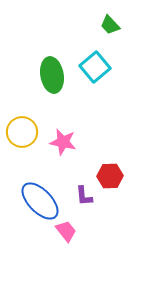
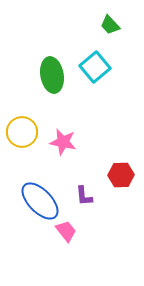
red hexagon: moved 11 px right, 1 px up
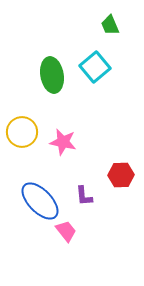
green trapezoid: rotated 20 degrees clockwise
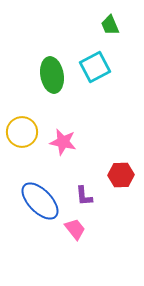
cyan square: rotated 12 degrees clockwise
pink trapezoid: moved 9 px right, 2 px up
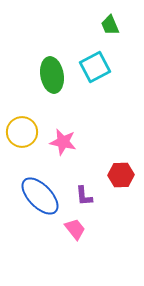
blue ellipse: moved 5 px up
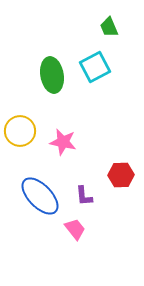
green trapezoid: moved 1 px left, 2 px down
yellow circle: moved 2 px left, 1 px up
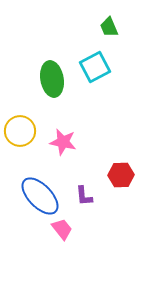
green ellipse: moved 4 px down
pink trapezoid: moved 13 px left
